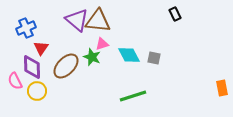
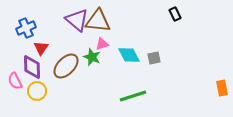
gray square: rotated 24 degrees counterclockwise
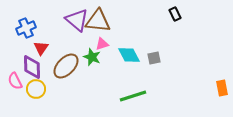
yellow circle: moved 1 px left, 2 px up
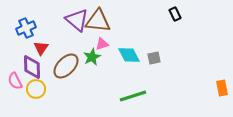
green star: rotated 24 degrees clockwise
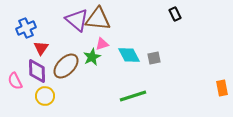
brown triangle: moved 2 px up
purple diamond: moved 5 px right, 4 px down
yellow circle: moved 9 px right, 7 px down
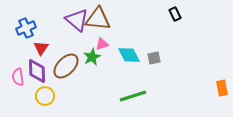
pink semicircle: moved 3 px right, 4 px up; rotated 18 degrees clockwise
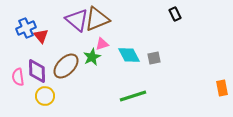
brown triangle: moved 1 px left; rotated 28 degrees counterclockwise
red triangle: moved 12 px up; rotated 14 degrees counterclockwise
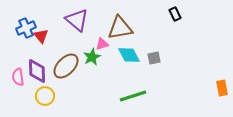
brown triangle: moved 23 px right, 9 px down; rotated 12 degrees clockwise
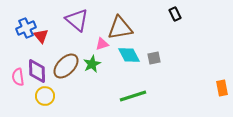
green star: moved 7 px down
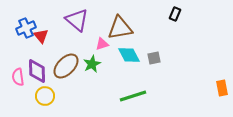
black rectangle: rotated 48 degrees clockwise
